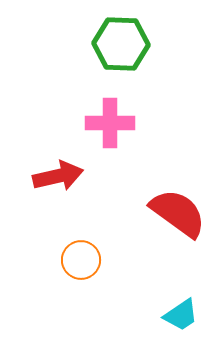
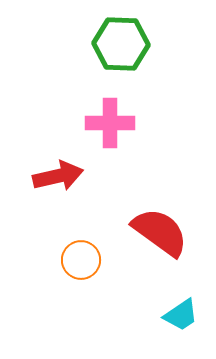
red semicircle: moved 18 px left, 19 px down
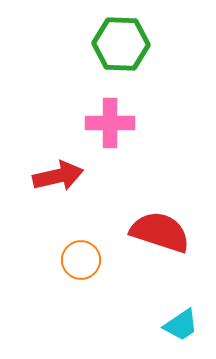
red semicircle: rotated 18 degrees counterclockwise
cyan trapezoid: moved 10 px down
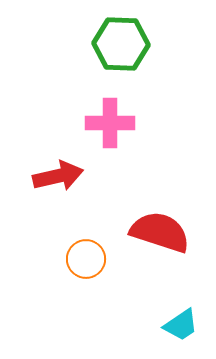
orange circle: moved 5 px right, 1 px up
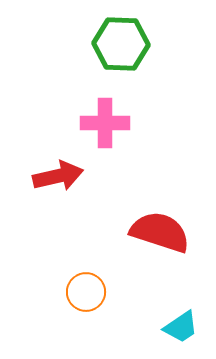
pink cross: moved 5 px left
orange circle: moved 33 px down
cyan trapezoid: moved 2 px down
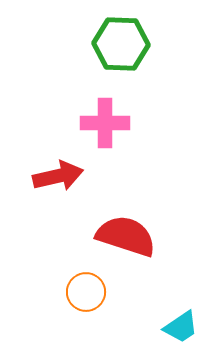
red semicircle: moved 34 px left, 4 px down
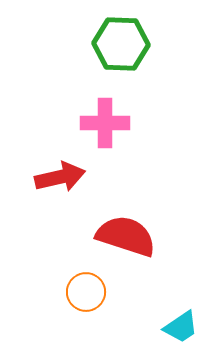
red arrow: moved 2 px right, 1 px down
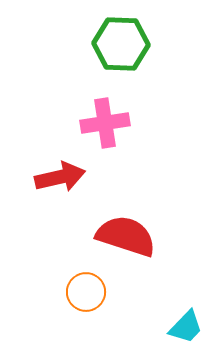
pink cross: rotated 9 degrees counterclockwise
cyan trapezoid: moved 5 px right; rotated 12 degrees counterclockwise
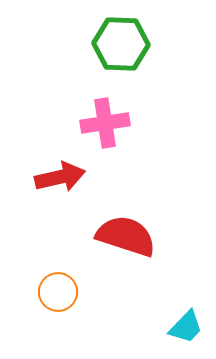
orange circle: moved 28 px left
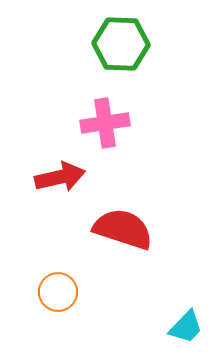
red semicircle: moved 3 px left, 7 px up
